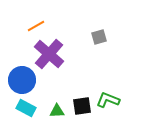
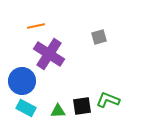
orange line: rotated 18 degrees clockwise
purple cross: rotated 8 degrees counterclockwise
blue circle: moved 1 px down
green triangle: moved 1 px right
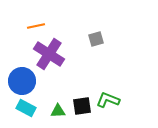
gray square: moved 3 px left, 2 px down
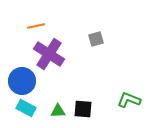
green L-shape: moved 21 px right
black square: moved 1 px right, 3 px down; rotated 12 degrees clockwise
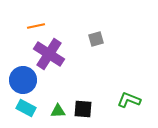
blue circle: moved 1 px right, 1 px up
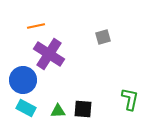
gray square: moved 7 px right, 2 px up
green L-shape: moved 1 px right, 1 px up; rotated 80 degrees clockwise
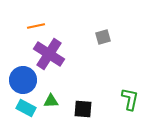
green triangle: moved 7 px left, 10 px up
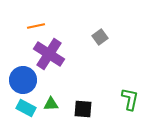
gray square: moved 3 px left; rotated 21 degrees counterclockwise
green triangle: moved 3 px down
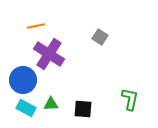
gray square: rotated 21 degrees counterclockwise
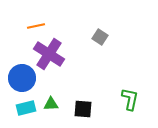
blue circle: moved 1 px left, 2 px up
cyan rectangle: rotated 42 degrees counterclockwise
